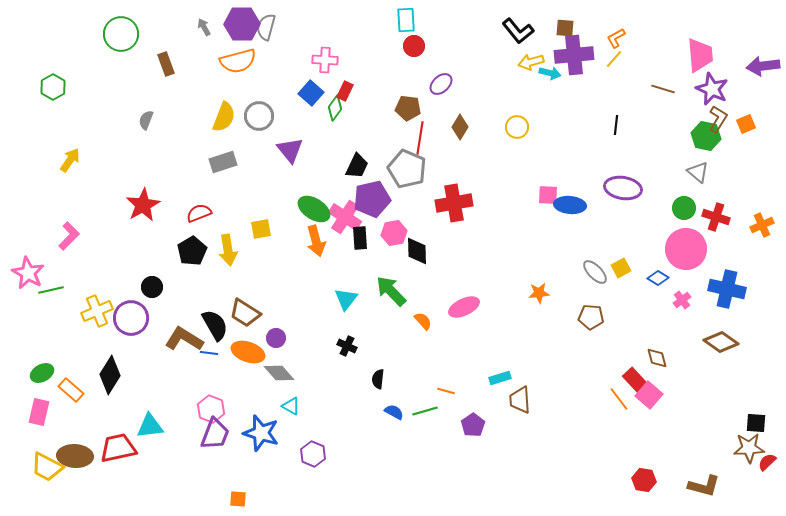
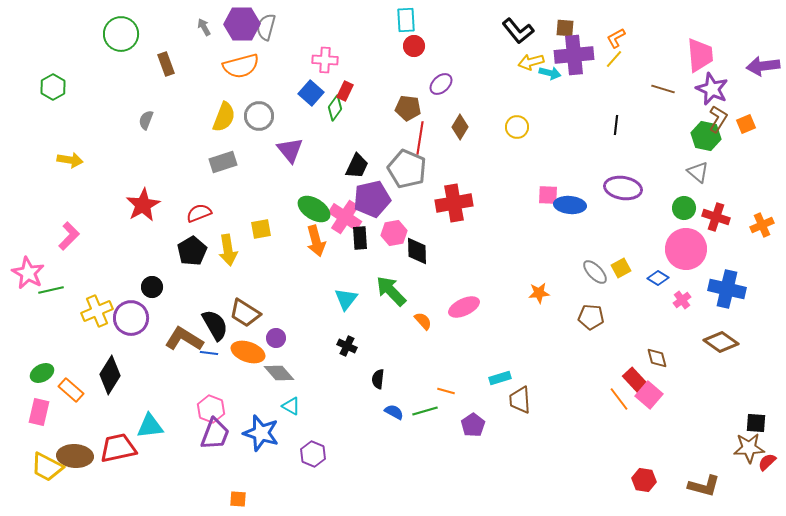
orange semicircle at (238, 61): moved 3 px right, 5 px down
yellow arrow at (70, 160): rotated 65 degrees clockwise
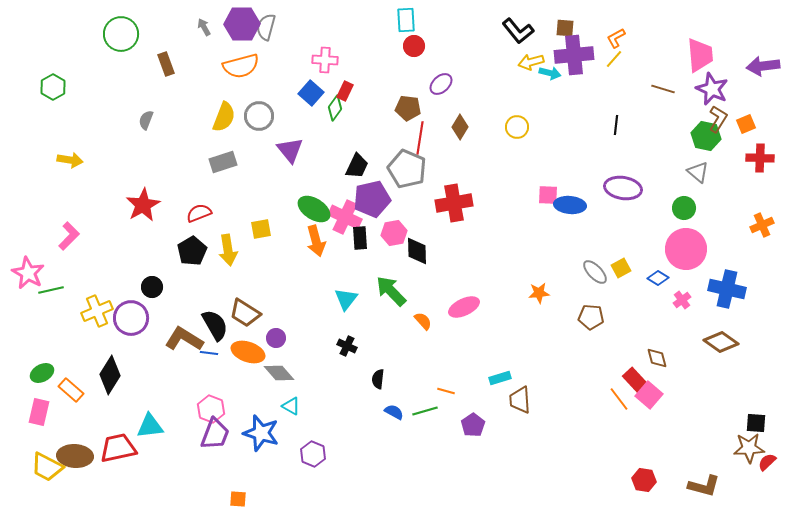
pink cross at (345, 217): rotated 8 degrees counterclockwise
red cross at (716, 217): moved 44 px right, 59 px up; rotated 16 degrees counterclockwise
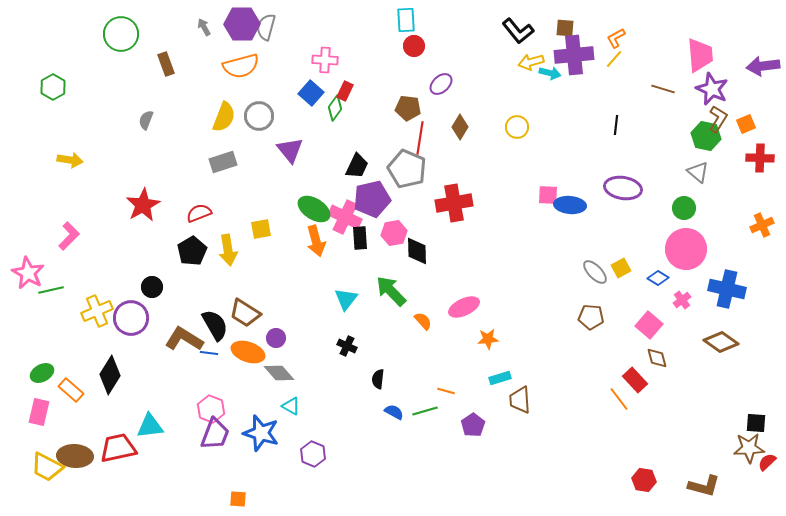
orange star at (539, 293): moved 51 px left, 46 px down
pink square at (649, 395): moved 70 px up
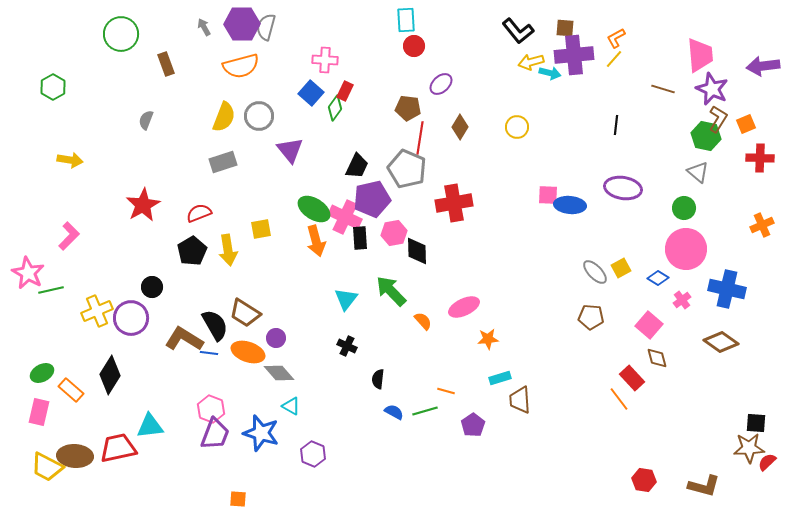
red rectangle at (635, 380): moved 3 px left, 2 px up
